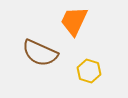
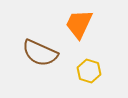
orange trapezoid: moved 5 px right, 3 px down
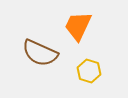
orange trapezoid: moved 1 px left, 2 px down
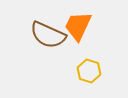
brown semicircle: moved 8 px right, 18 px up
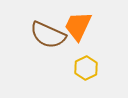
yellow hexagon: moved 3 px left, 3 px up; rotated 15 degrees clockwise
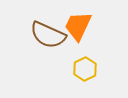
yellow hexagon: moved 1 px left, 1 px down
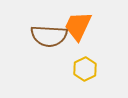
brown semicircle: moved 1 px right, 1 px down; rotated 21 degrees counterclockwise
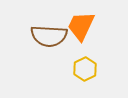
orange trapezoid: moved 3 px right
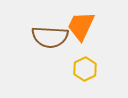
brown semicircle: moved 1 px right, 1 px down
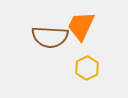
yellow hexagon: moved 2 px right, 1 px up
